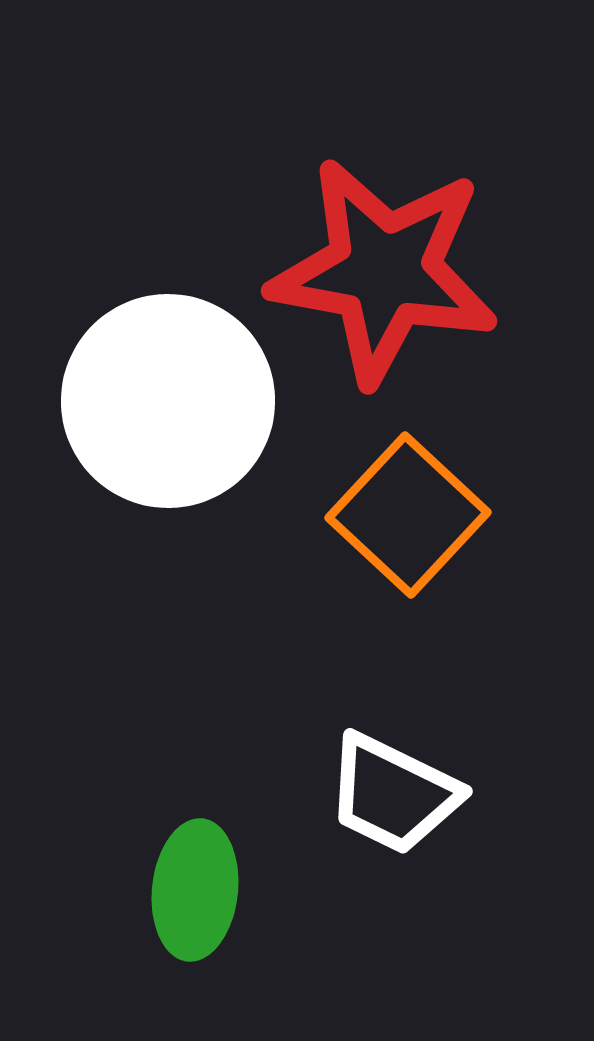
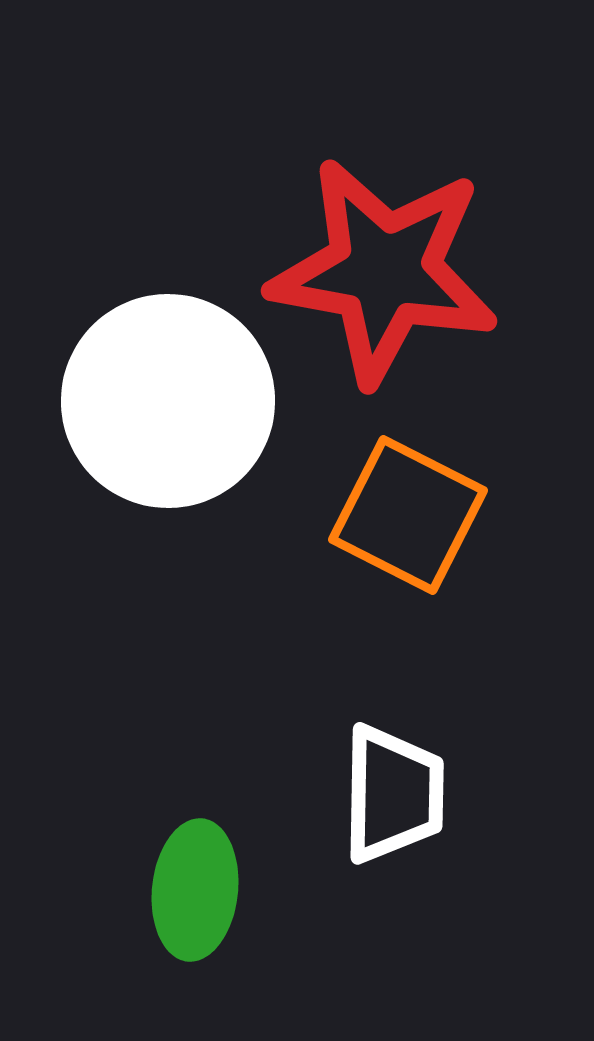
orange square: rotated 16 degrees counterclockwise
white trapezoid: rotated 115 degrees counterclockwise
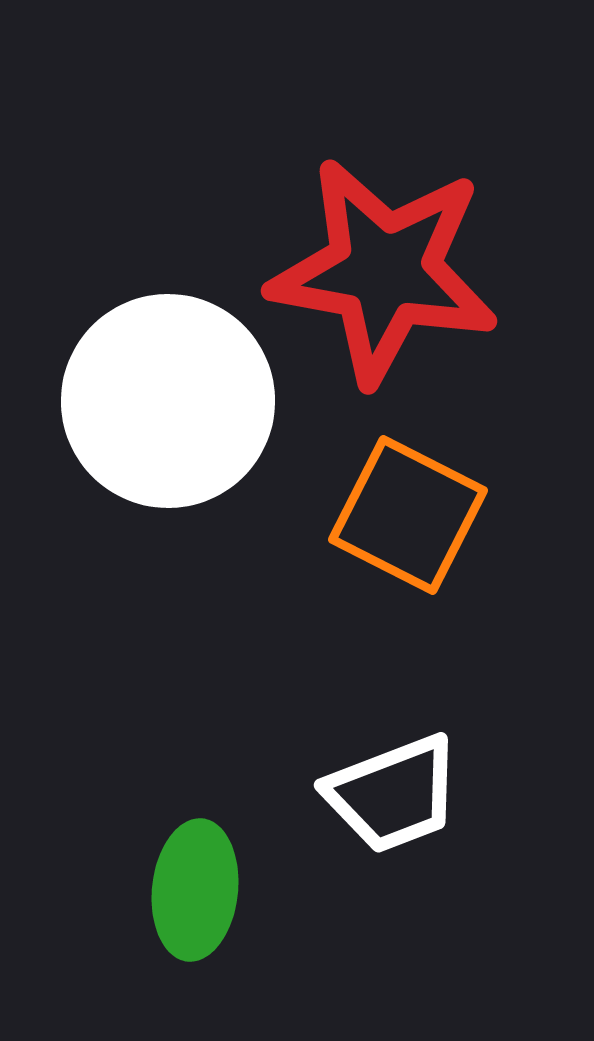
white trapezoid: rotated 68 degrees clockwise
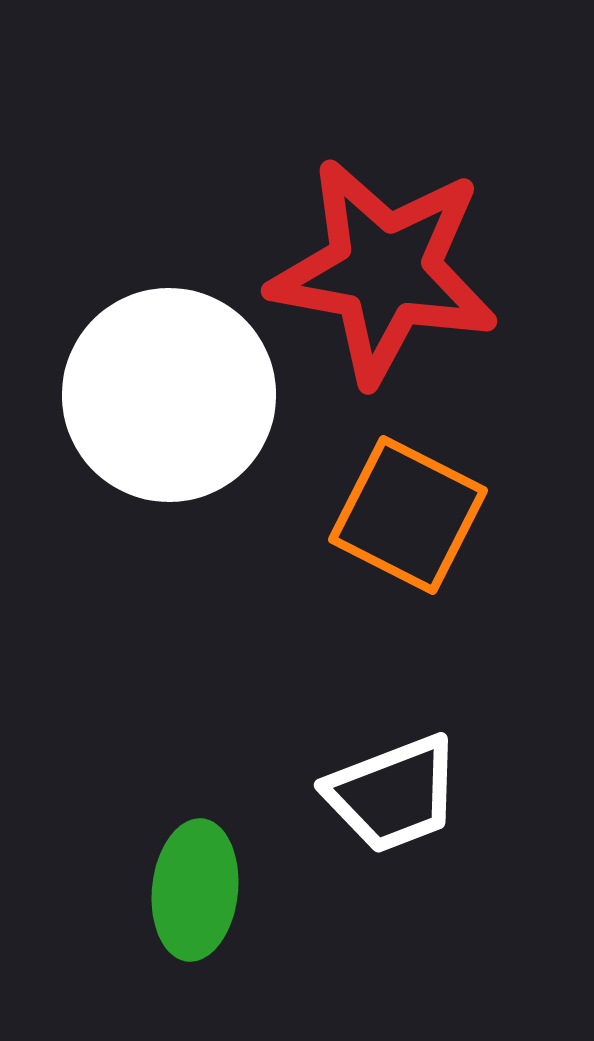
white circle: moved 1 px right, 6 px up
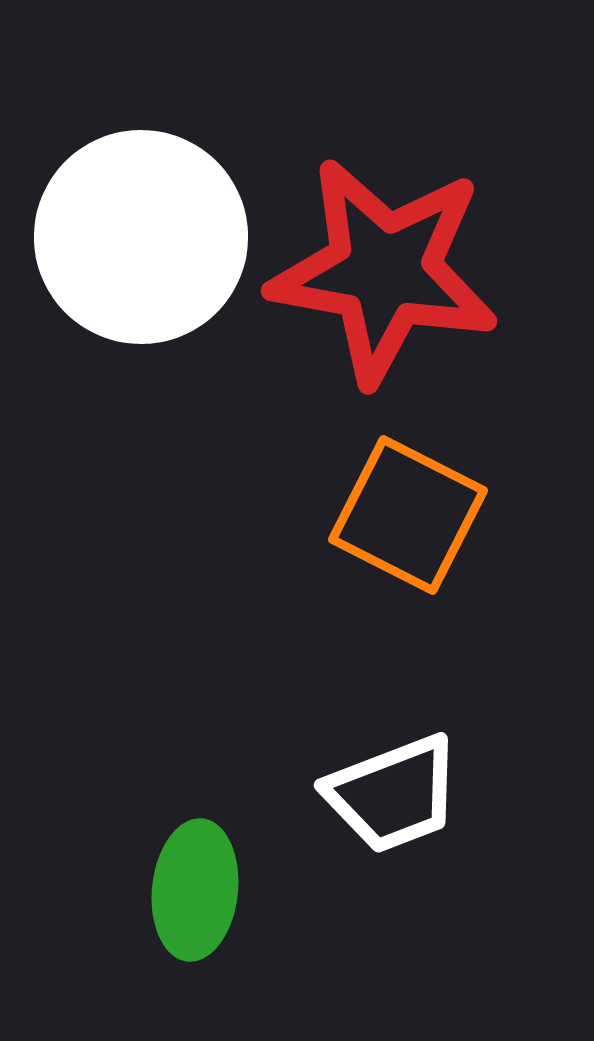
white circle: moved 28 px left, 158 px up
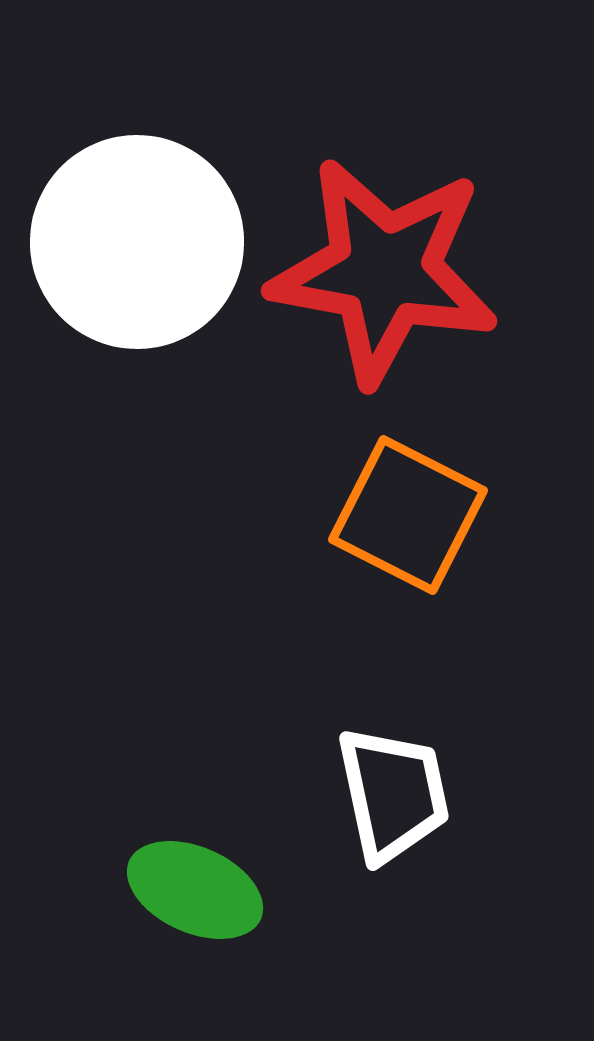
white circle: moved 4 px left, 5 px down
white trapezoid: rotated 81 degrees counterclockwise
green ellipse: rotated 72 degrees counterclockwise
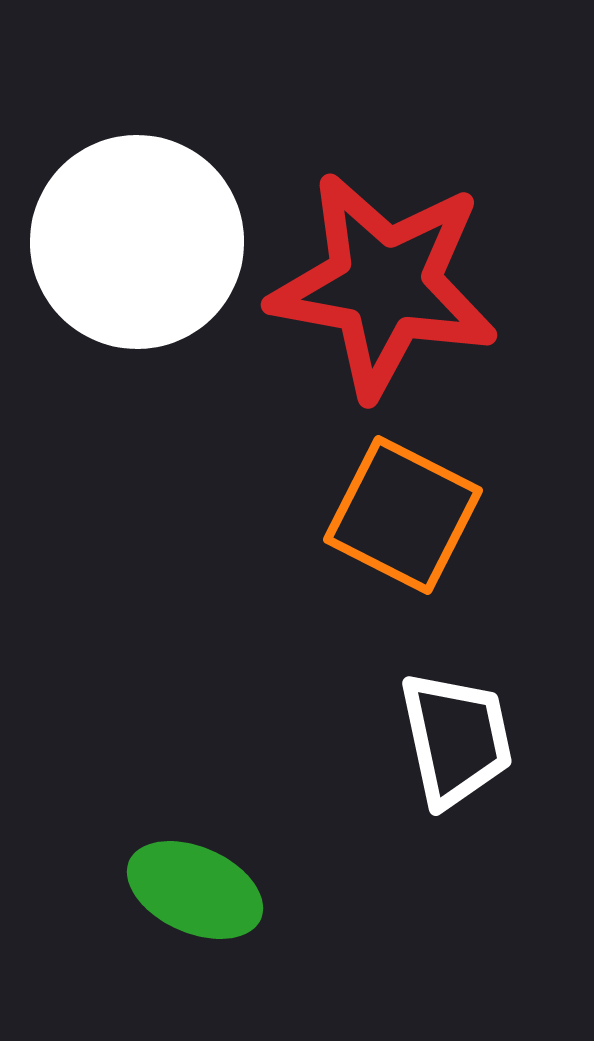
red star: moved 14 px down
orange square: moved 5 px left
white trapezoid: moved 63 px right, 55 px up
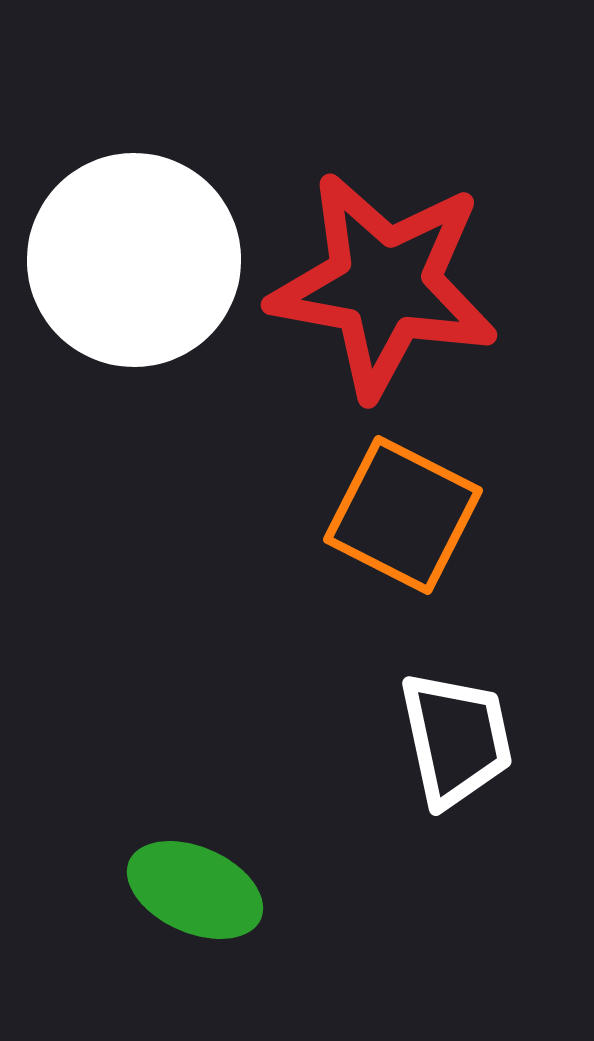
white circle: moved 3 px left, 18 px down
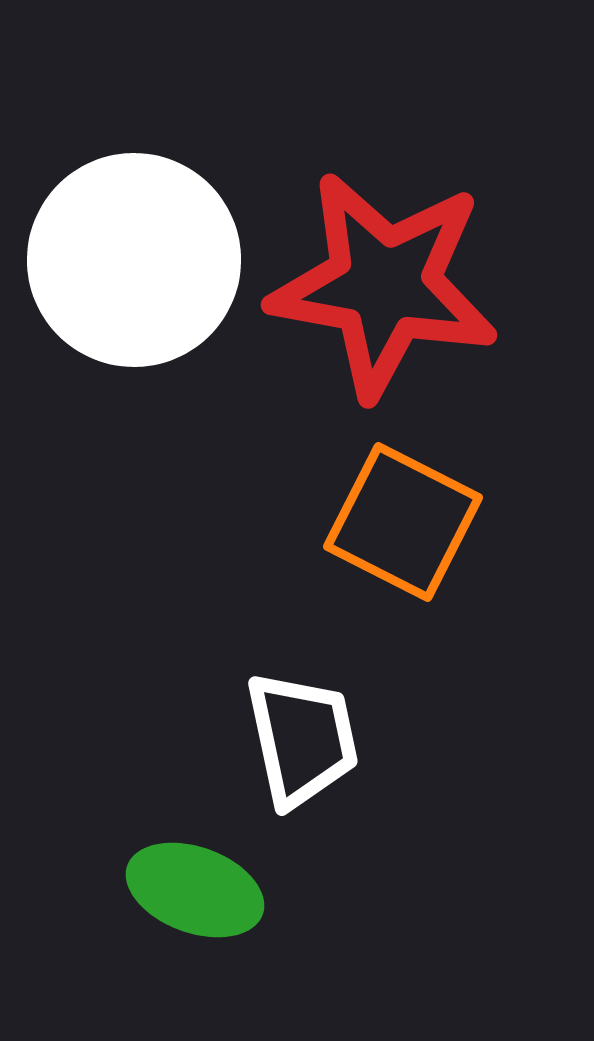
orange square: moved 7 px down
white trapezoid: moved 154 px left
green ellipse: rotated 4 degrees counterclockwise
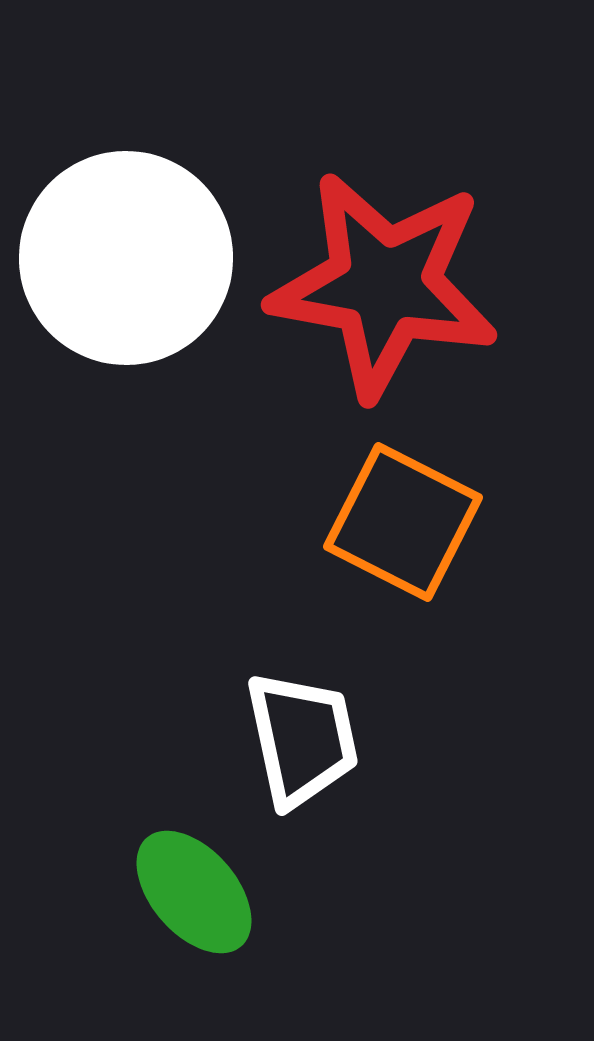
white circle: moved 8 px left, 2 px up
green ellipse: moved 1 px left, 2 px down; rotated 29 degrees clockwise
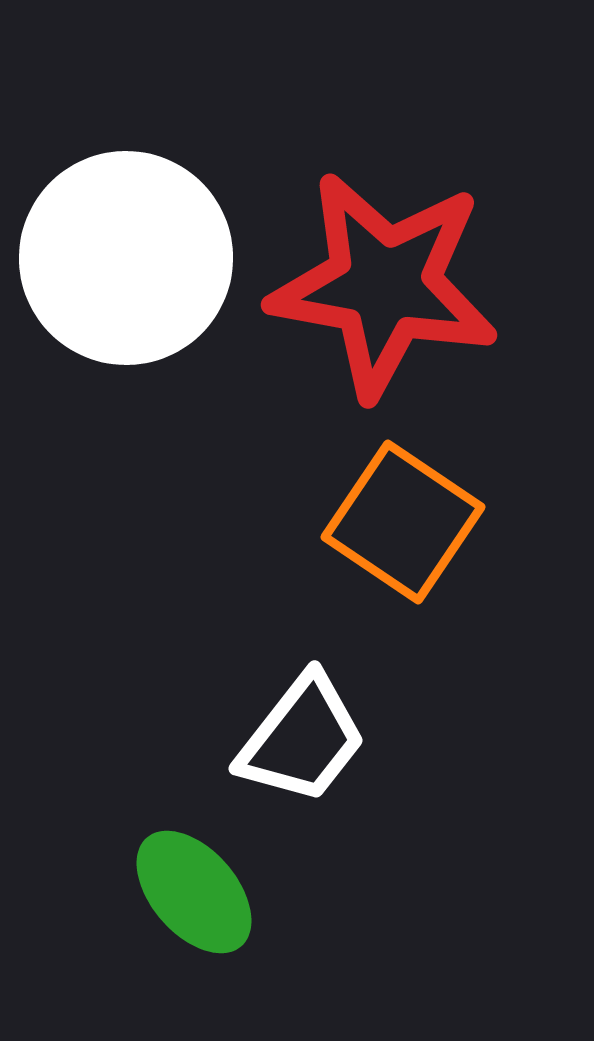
orange square: rotated 7 degrees clockwise
white trapezoid: rotated 50 degrees clockwise
